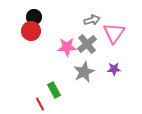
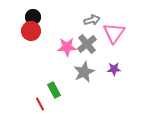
black circle: moved 1 px left
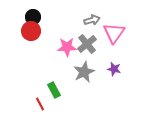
purple star: rotated 16 degrees clockwise
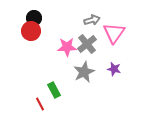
black circle: moved 1 px right, 1 px down
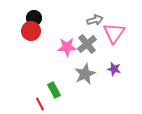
gray arrow: moved 3 px right
gray star: moved 1 px right, 2 px down
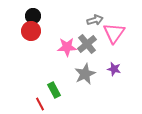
black circle: moved 1 px left, 2 px up
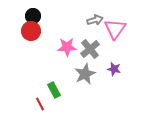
pink triangle: moved 1 px right, 4 px up
gray cross: moved 3 px right, 5 px down
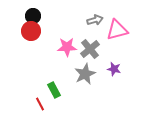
pink triangle: moved 2 px right, 1 px down; rotated 40 degrees clockwise
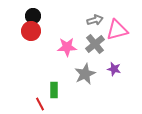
gray cross: moved 5 px right, 5 px up
green rectangle: rotated 28 degrees clockwise
